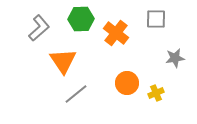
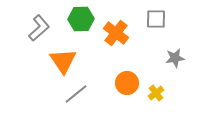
yellow cross: rotated 14 degrees counterclockwise
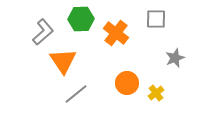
gray L-shape: moved 4 px right, 4 px down
gray star: rotated 12 degrees counterclockwise
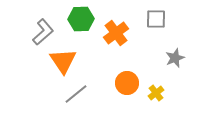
orange cross: rotated 15 degrees clockwise
